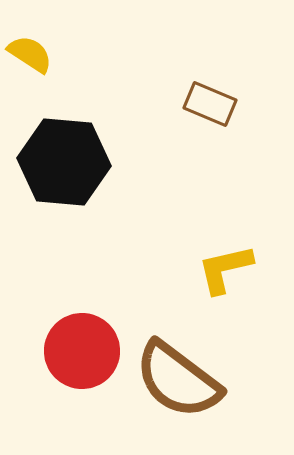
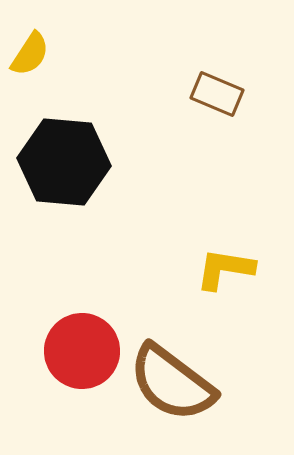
yellow semicircle: rotated 90 degrees clockwise
brown rectangle: moved 7 px right, 10 px up
yellow L-shape: rotated 22 degrees clockwise
brown semicircle: moved 6 px left, 3 px down
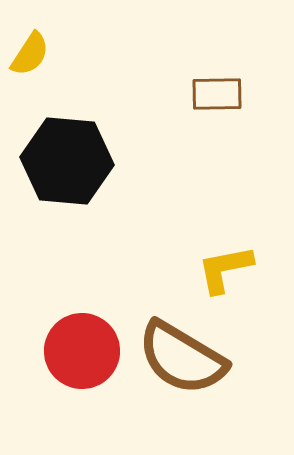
brown rectangle: rotated 24 degrees counterclockwise
black hexagon: moved 3 px right, 1 px up
yellow L-shape: rotated 20 degrees counterclockwise
brown semicircle: moved 10 px right, 25 px up; rotated 6 degrees counterclockwise
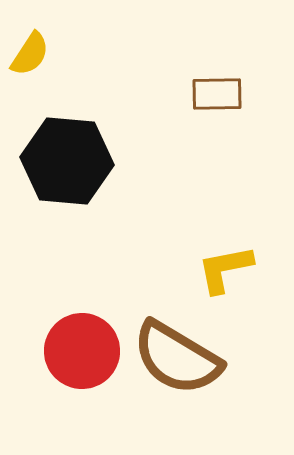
brown semicircle: moved 5 px left
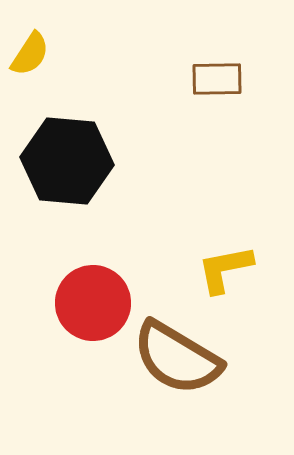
brown rectangle: moved 15 px up
red circle: moved 11 px right, 48 px up
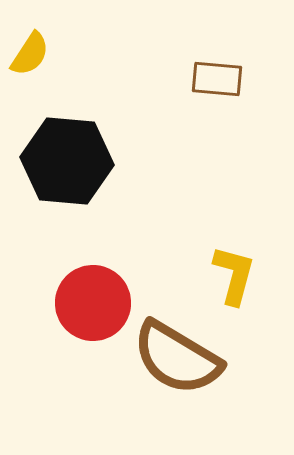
brown rectangle: rotated 6 degrees clockwise
yellow L-shape: moved 9 px right, 6 px down; rotated 116 degrees clockwise
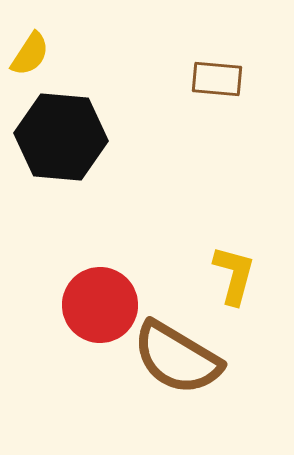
black hexagon: moved 6 px left, 24 px up
red circle: moved 7 px right, 2 px down
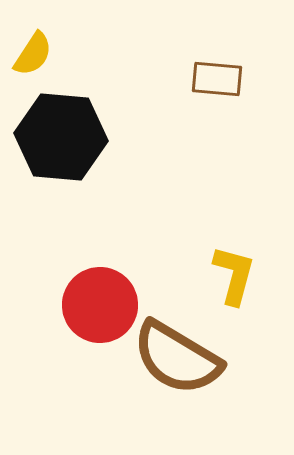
yellow semicircle: moved 3 px right
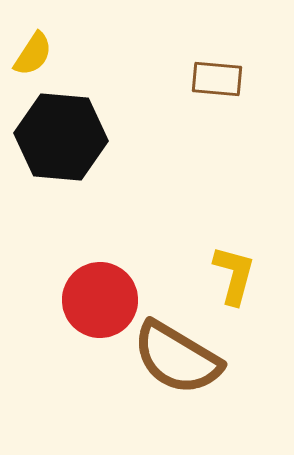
red circle: moved 5 px up
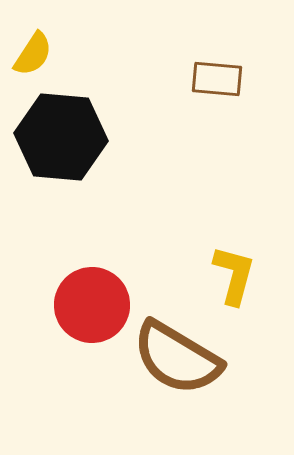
red circle: moved 8 px left, 5 px down
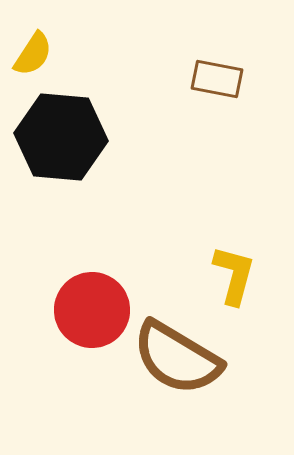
brown rectangle: rotated 6 degrees clockwise
red circle: moved 5 px down
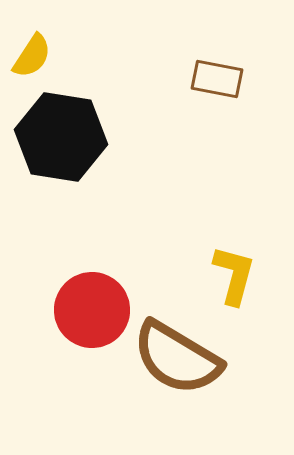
yellow semicircle: moved 1 px left, 2 px down
black hexagon: rotated 4 degrees clockwise
